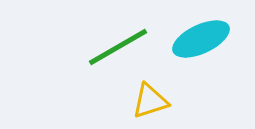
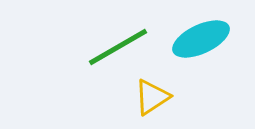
yellow triangle: moved 2 px right, 4 px up; rotated 15 degrees counterclockwise
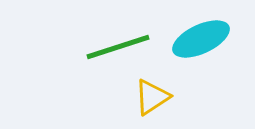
green line: rotated 12 degrees clockwise
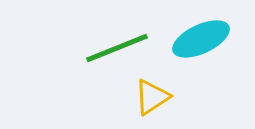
green line: moved 1 px left, 1 px down; rotated 4 degrees counterclockwise
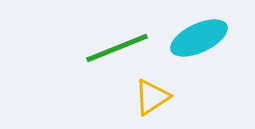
cyan ellipse: moved 2 px left, 1 px up
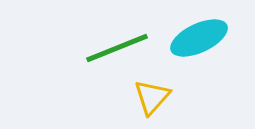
yellow triangle: rotated 15 degrees counterclockwise
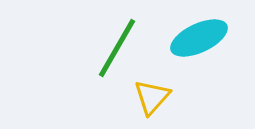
green line: rotated 38 degrees counterclockwise
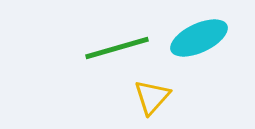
green line: rotated 44 degrees clockwise
